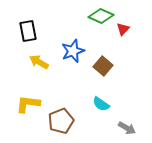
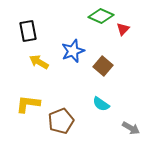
gray arrow: moved 4 px right
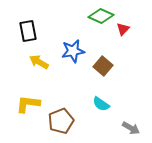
blue star: rotated 10 degrees clockwise
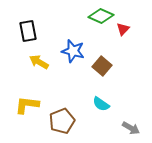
blue star: rotated 25 degrees clockwise
brown square: moved 1 px left
yellow L-shape: moved 1 px left, 1 px down
brown pentagon: moved 1 px right
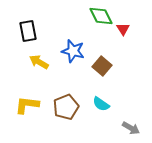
green diamond: rotated 40 degrees clockwise
red triangle: rotated 16 degrees counterclockwise
brown pentagon: moved 4 px right, 14 px up
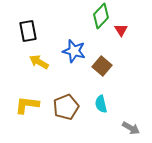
green diamond: rotated 70 degrees clockwise
red triangle: moved 2 px left, 1 px down
blue star: moved 1 px right
cyan semicircle: rotated 42 degrees clockwise
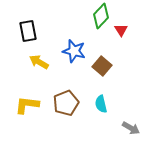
brown pentagon: moved 4 px up
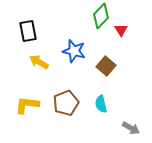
brown square: moved 4 px right
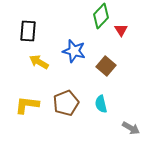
black rectangle: rotated 15 degrees clockwise
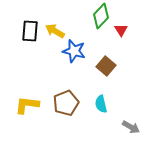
black rectangle: moved 2 px right
yellow arrow: moved 16 px right, 31 px up
gray arrow: moved 1 px up
